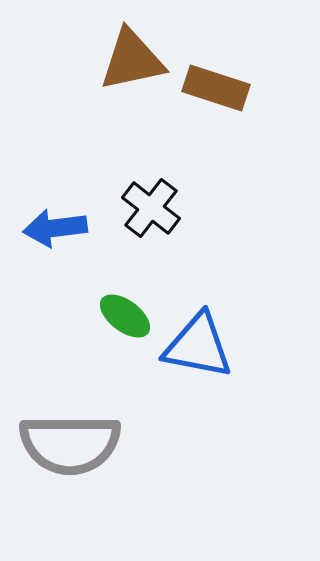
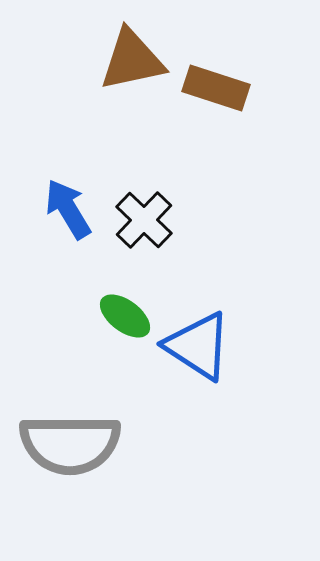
black cross: moved 7 px left, 12 px down; rotated 6 degrees clockwise
blue arrow: moved 13 px right, 19 px up; rotated 66 degrees clockwise
blue triangle: rotated 22 degrees clockwise
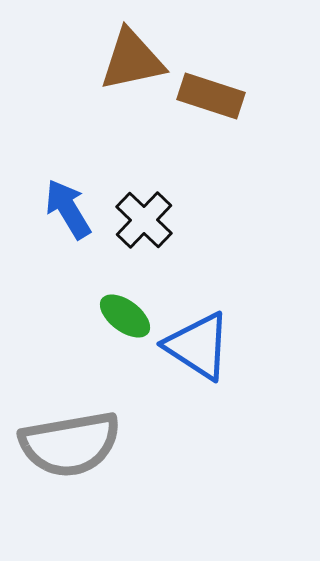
brown rectangle: moved 5 px left, 8 px down
gray semicircle: rotated 10 degrees counterclockwise
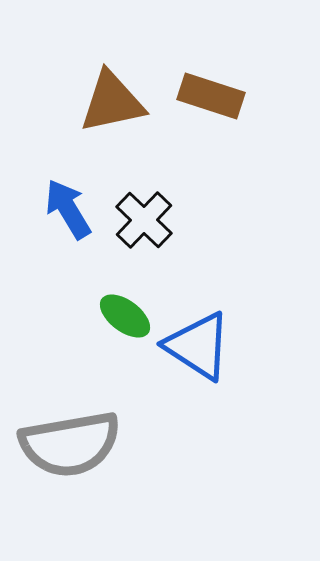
brown triangle: moved 20 px left, 42 px down
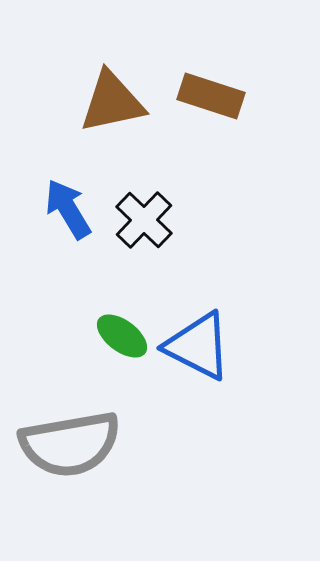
green ellipse: moved 3 px left, 20 px down
blue triangle: rotated 6 degrees counterclockwise
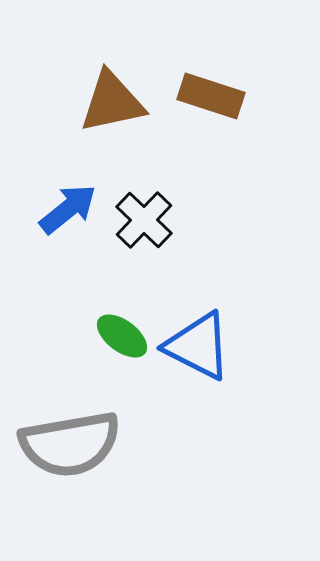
blue arrow: rotated 82 degrees clockwise
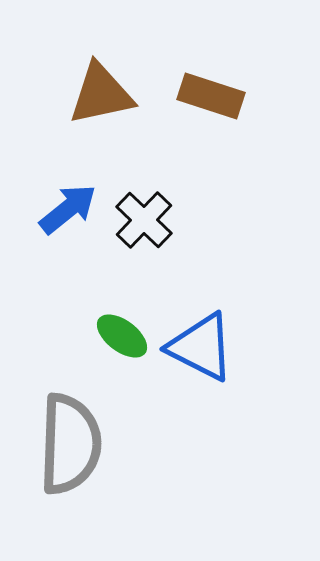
brown triangle: moved 11 px left, 8 px up
blue triangle: moved 3 px right, 1 px down
gray semicircle: rotated 78 degrees counterclockwise
